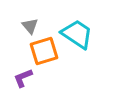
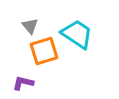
purple L-shape: moved 5 px down; rotated 35 degrees clockwise
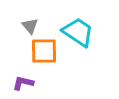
cyan trapezoid: moved 1 px right, 2 px up
orange square: rotated 16 degrees clockwise
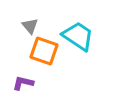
cyan trapezoid: moved 4 px down
orange square: rotated 20 degrees clockwise
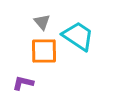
gray triangle: moved 12 px right, 4 px up
orange square: rotated 20 degrees counterclockwise
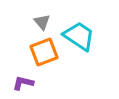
cyan trapezoid: moved 1 px right
orange square: moved 1 px down; rotated 20 degrees counterclockwise
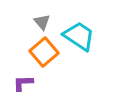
orange square: rotated 20 degrees counterclockwise
purple L-shape: rotated 15 degrees counterclockwise
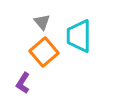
cyan trapezoid: rotated 124 degrees counterclockwise
purple L-shape: rotated 55 degrees counterclockwise
